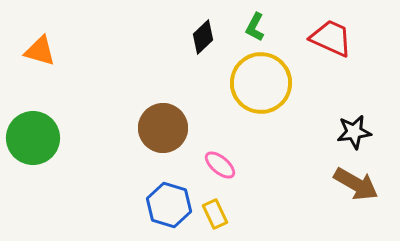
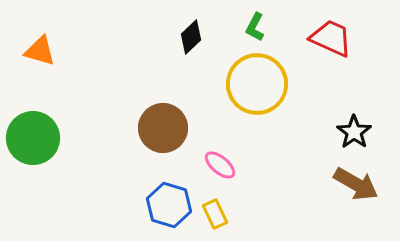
black diamond: moved 12 px left
yellow circle: moved 4 px left, 1 px down
black star: rotated 28 degrees counterclockwise
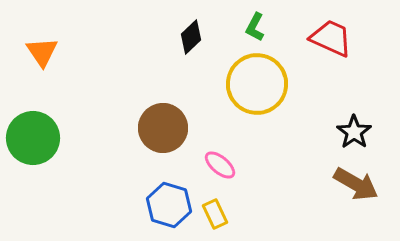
orange triangle: moved 2 px right, 1 px down; rotated 40 degrees clockwise
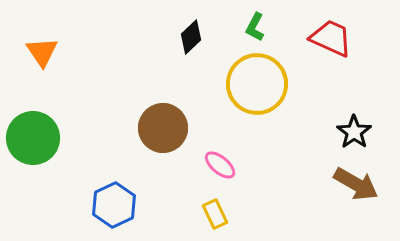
blue hexagon: moved 55 px left; rotated 18 degrees clockwise
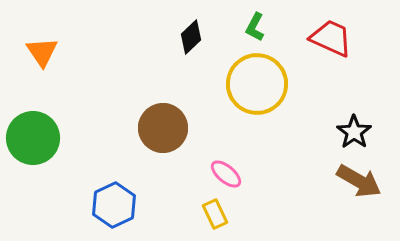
pink ellipse: moved 6 px right, 9 px down
brown arrow: moved 3 px right, 3 px up
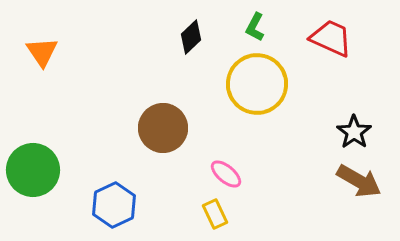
green circle: moved 32 px down
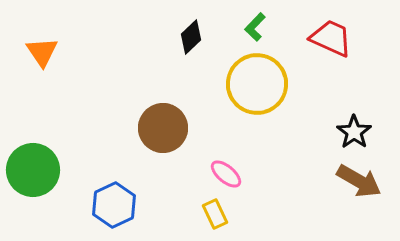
green L-shape: rotated 16 degrees clockwise
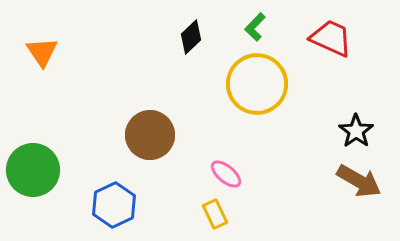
brown circle: moved 13 px left, 7 px down
black star: moved 2 px right, 1 px up
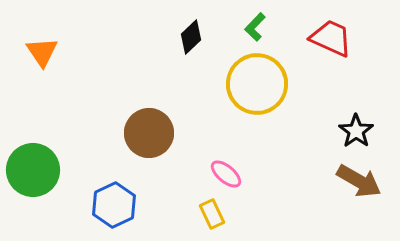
brown circle: moved 1 px left, 2 px up
yellow rectangle: moved 3 px left
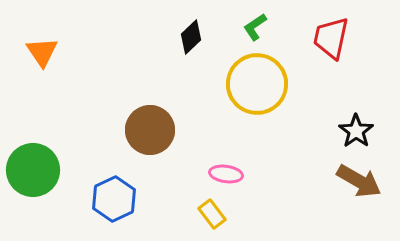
green L-shape: rotated 12 degrees clockwise
red trapezoid: rotated 102 degrees counterclockwise
brown circle: moved 1 px right, 3 px up
pink ellipse: rotated 32 degrees counterclockwise
blue hexagon: moved 6 px up
yellow rectangle: rotated 12 degrees counterclockwise
